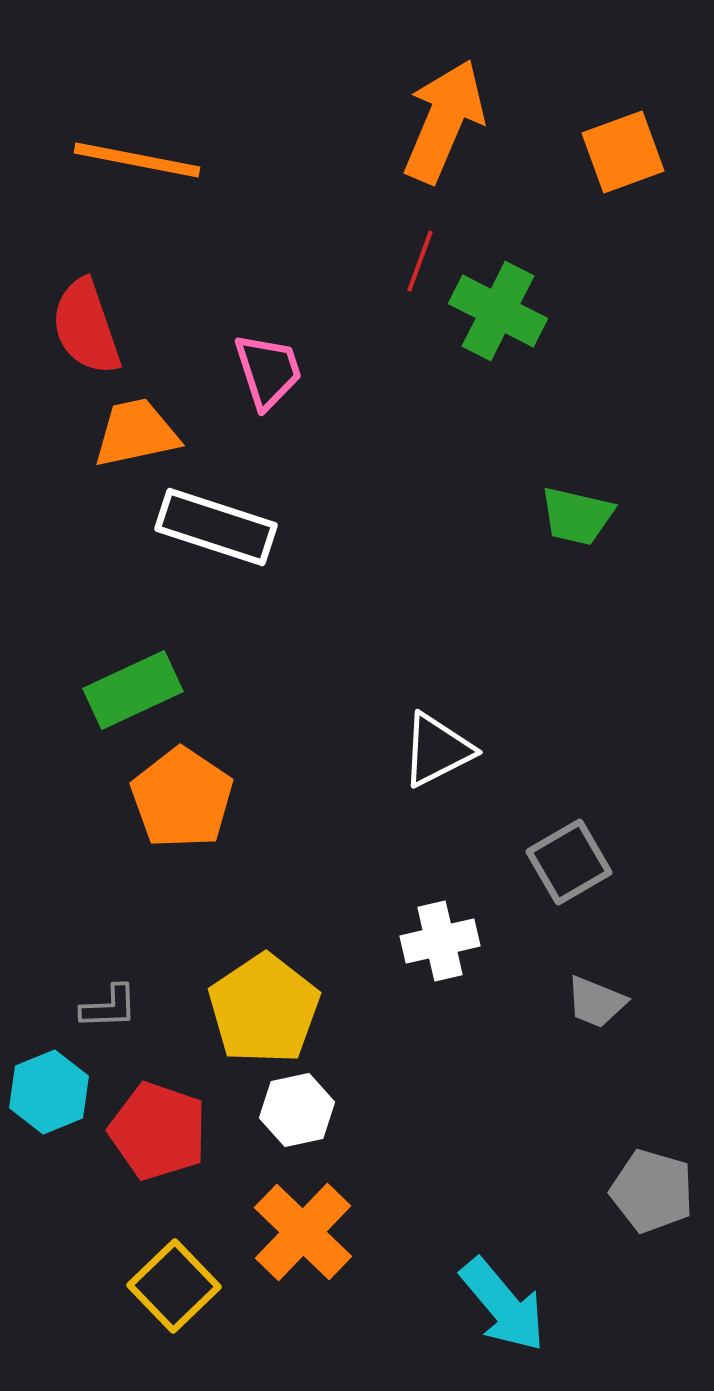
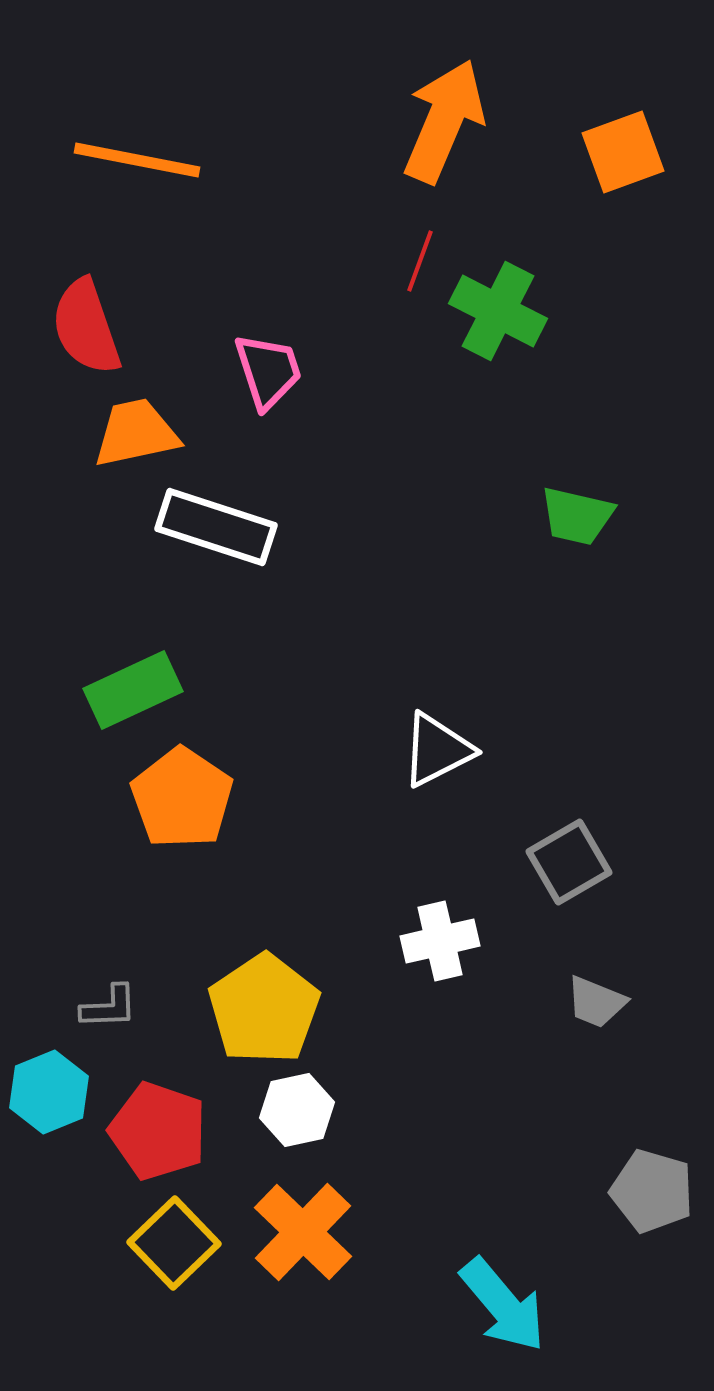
yellow square: moved 43 px up
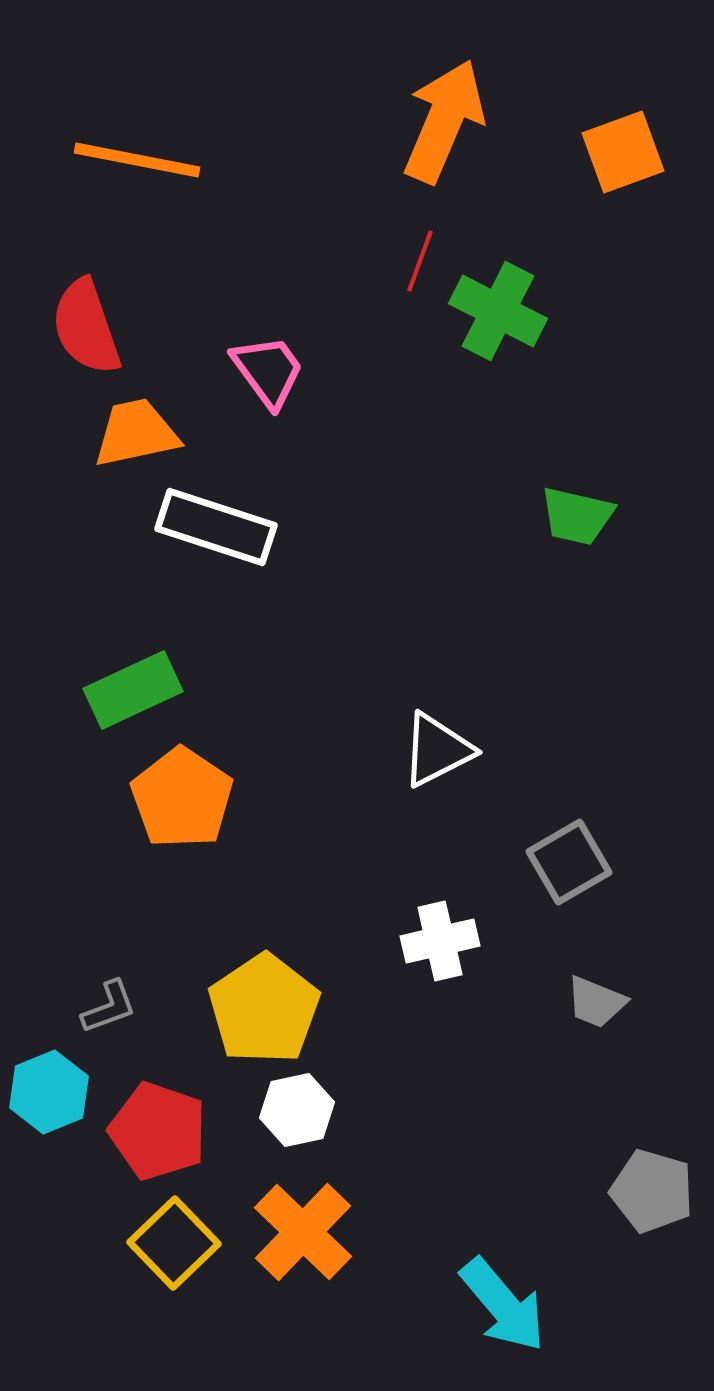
pink trapezoid: rotated 18 degrees counterclockwise
gray L-shape: rotated 18 degrees counterclockwise
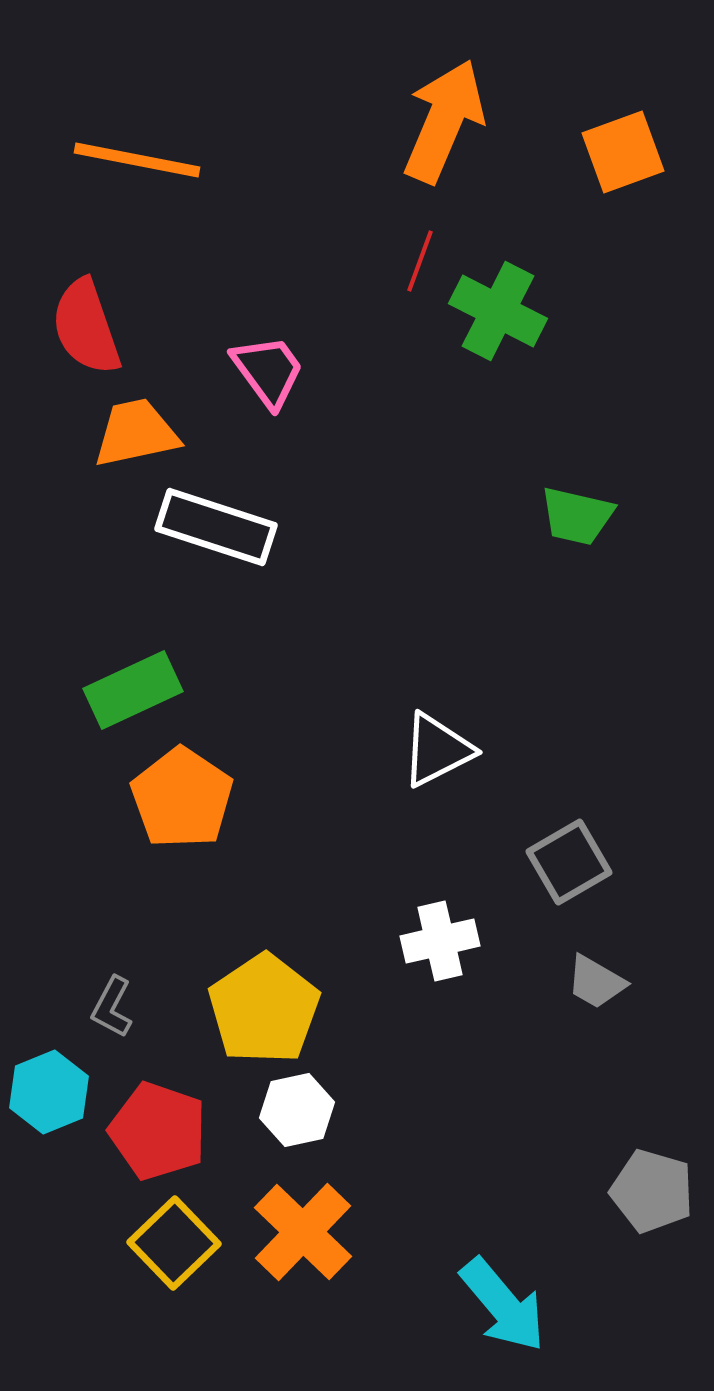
gray trapezoid: moved 20 px up; rotated 8 degrees clockwise
gray L-shape: moved 3 px right; rotated 138 degrees clockwise
